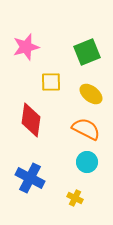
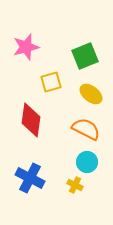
green square: moved 2 px left, 4 px down
yellow square: rotated 15 degrees counterclockwise
yellow cross: moved 13 px up
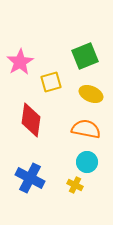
pink star: moved 6 px left, 15 px down; rotated 16 degrees counterclockwise
yellow ellipse: rotated 15 degrees counterclockwise
orange semicircle: rotated 16 degrees counterclockwise
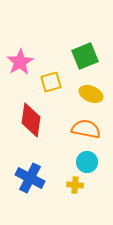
yellow cross: rotated 21 degrees counterclockwise
